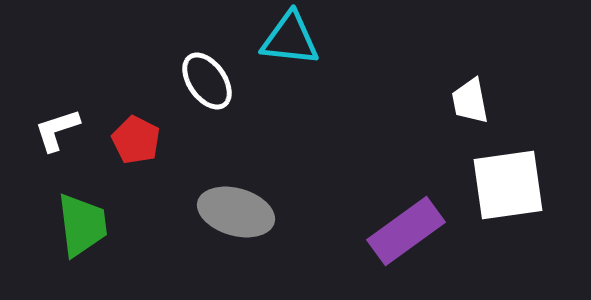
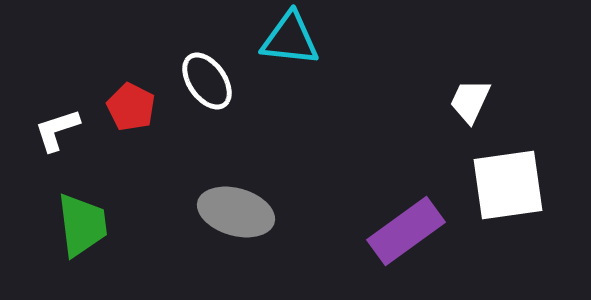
white trapezoid: rotated 36 degrees clockwise
red pentagon: moved 5 px left, 33 px up
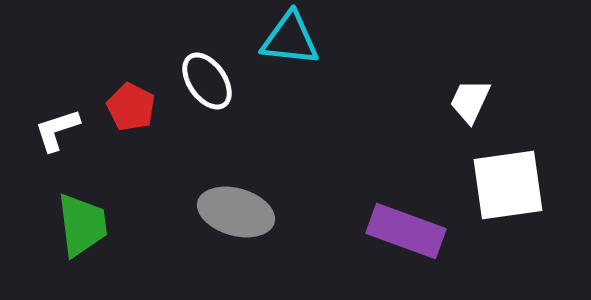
purple rectangle: rotated 56 degrees clockwise
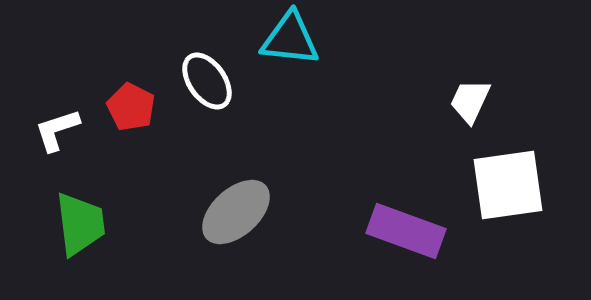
gray ellipse: rotated 58 degrees counterclockwise
green trapezoid: moved 2 px left, 1 px up
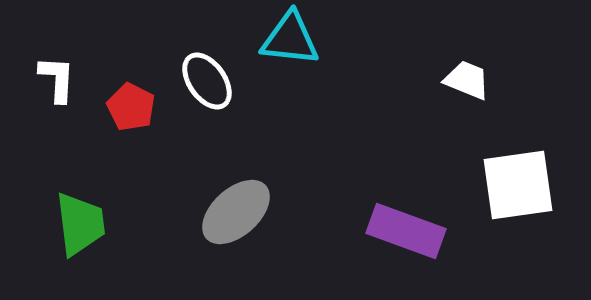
white trapezoid: moved 3 px left, 21 px up; rotated 87 degrees clockwise
white L-shape: moved 51 px up; rotated 111 degrees clockwise
white square: moved 10 px right
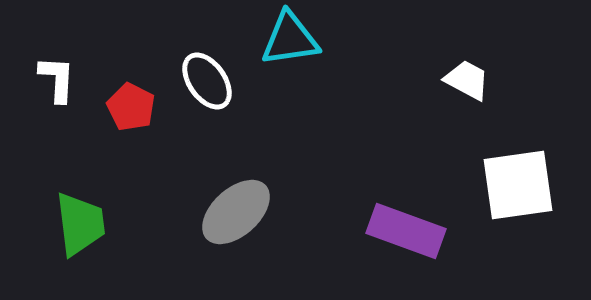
cyan triangle: rotated 14 degrees counterclockwise
white trapezoid: rotated 6 degrees clockwise
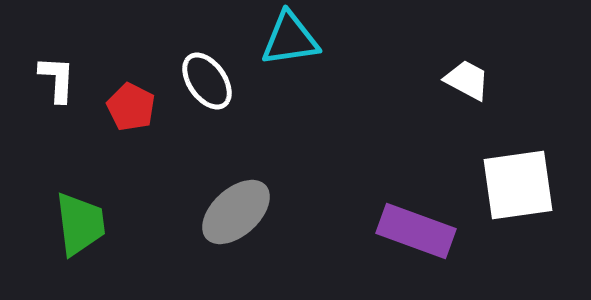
purple rectangle: moved 10 px right
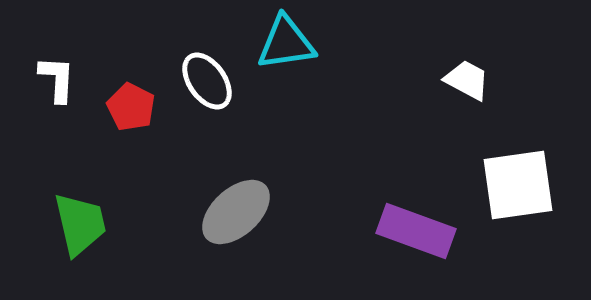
cyan triangle: moved 4 px left, 4 px down
green trapezoid: rotated 6 degrees counterclockwise
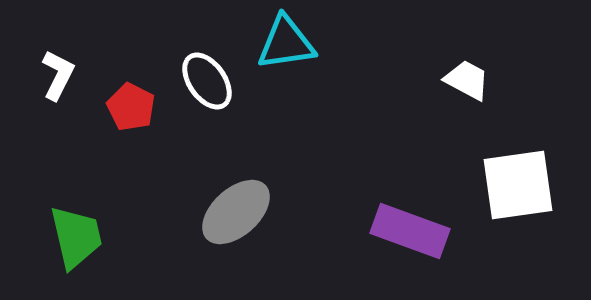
white L-shape: moved 1 px right, 4 px up; rotated 24 degrees clockwise
green trapezoid: moved 4 px left, 13 px down
purple rectangle: moved 6 px left
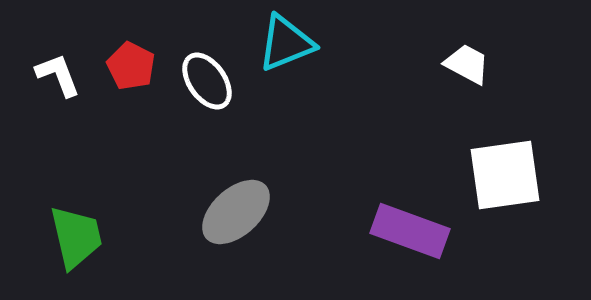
cyan triangle: rotated 14 degrees counterclockwise
white L-shape: rotated 48 degrees counterclockwise
white trapezoid: moved 16 px up
red pentagon: moved 41 px up
white square: moved 13 px left, 10 px up
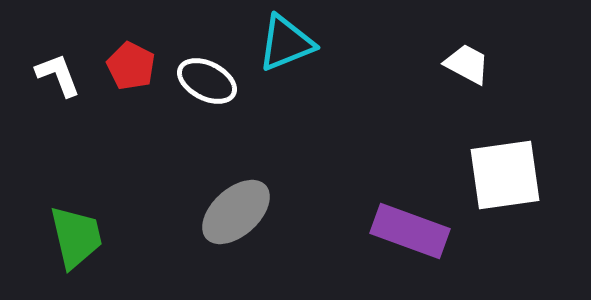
white ellipse: rotated 28 degrees counterclockwise
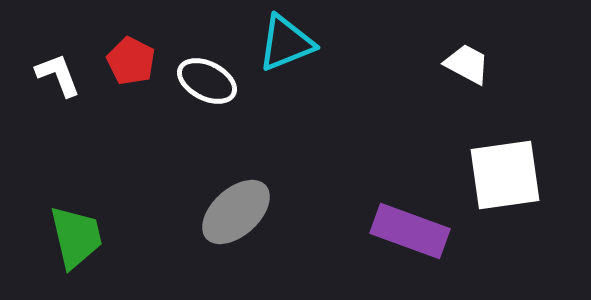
red pentagon: moved 5 px up
